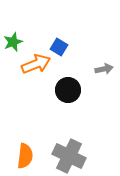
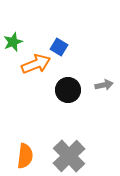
gray arrow: moved 16 px down
gray cross: rotated 20 degrees clockwise
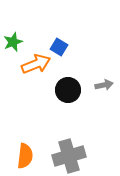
gray cross: rotated 28 degrees clockwise
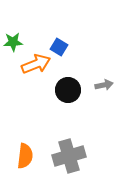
green star: rotated 18 degrees clockwise
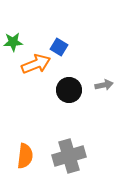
black circle: moved 1 px right
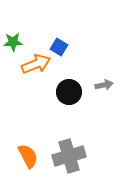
black circle: moved 2 px down
orange semicircle: moved 3 px right; rotated 35 degrees counterclockwise
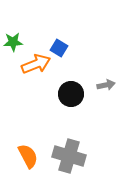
blue square: moved 1 px down
gray arrow: moved 2 px right
black circle: moved 2 px right, 2 px down
gray cross: rotated 32 degrees clockwise
